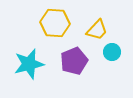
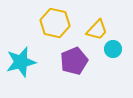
yellow hexagon: rotated 8 degrees clockwise
cyan circle: moved 1 px right, 3 px up
cyan star: moved 8 px left, 2 px up
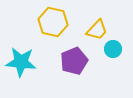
yellow hexagon: moved 2 px left, 1 px up
cyan star: rotated 20 degrees clockwise
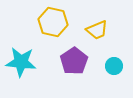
yellow trapezoid: rotated 25 degrees clockwise
cyan circle: moved 1 px right, 17 px down
purple pentagon: rotated 12 degrees counterclockwise
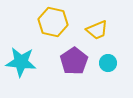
cyan circle: moved 6 px left, 3 px up
